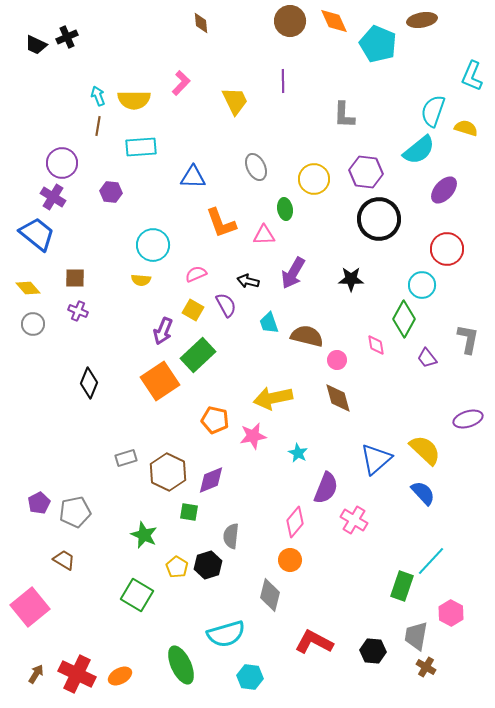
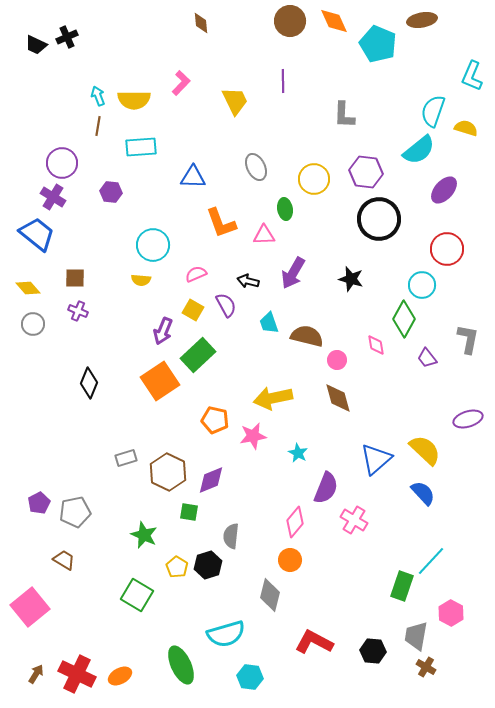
black star at (351, 279): rotated 15 degrees clockwise
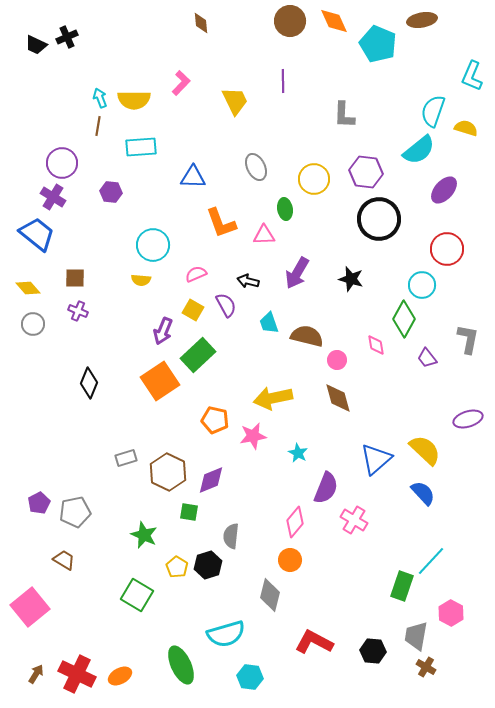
cyan arrow at (98, 96): moved 2 px right, 2 px down
purple arrow at (293, 273): moved 4 px right
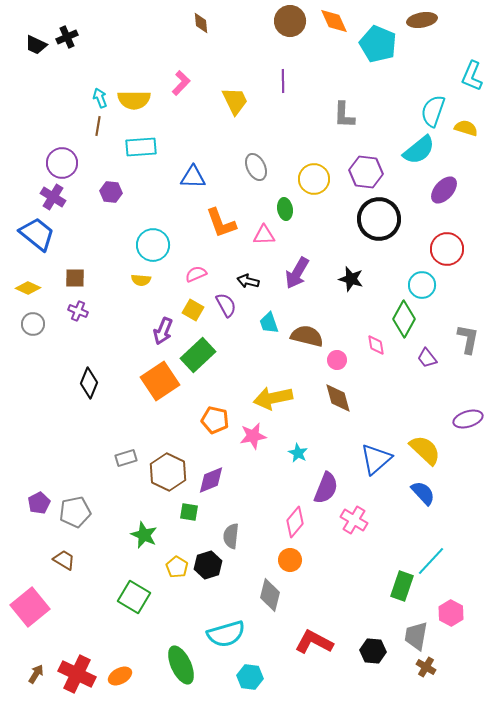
yellow diamond at (28, 288): rotated 25 degrees counterclockwise
green square at (137, 595): moved 3 px left, 2 px down
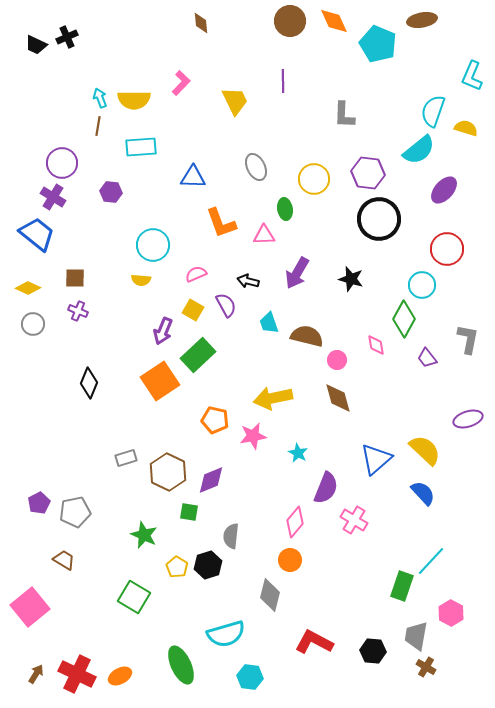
purple hexagon at (366, 172): moved 2 px right, 1 px down
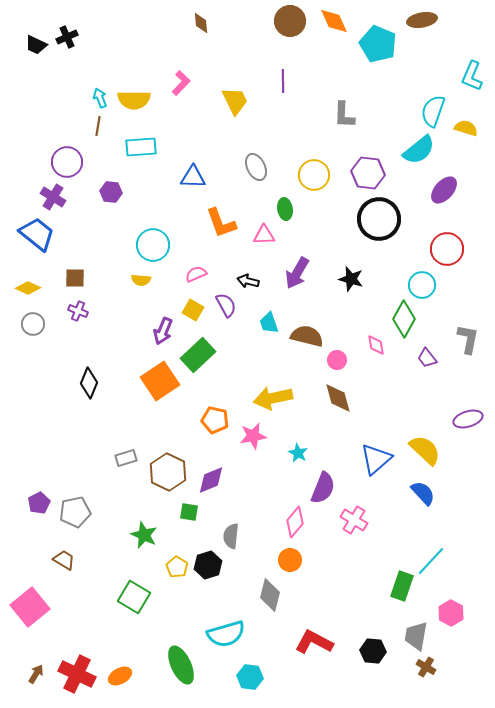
purple circle at (62, 163): moved 5 px right, 1 px up
yellow circle at (314, 179): moved 4 px up
purple semicircle at (326, 488): moved 3 px left
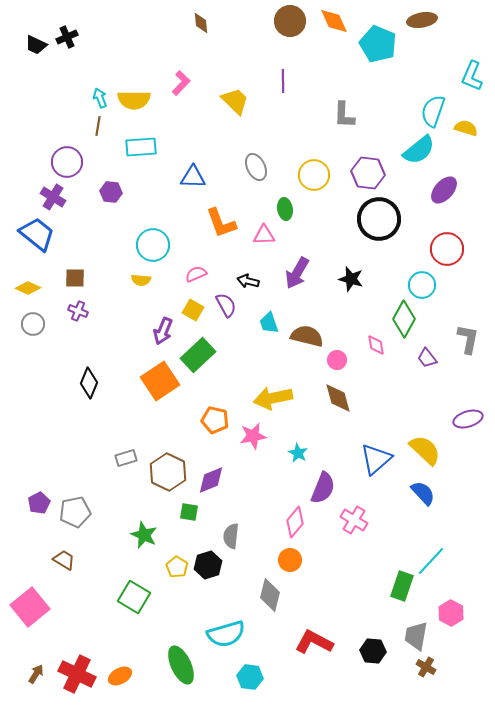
yellow trapezoid at (235, 101): rotated 20 degrees counterclockwise
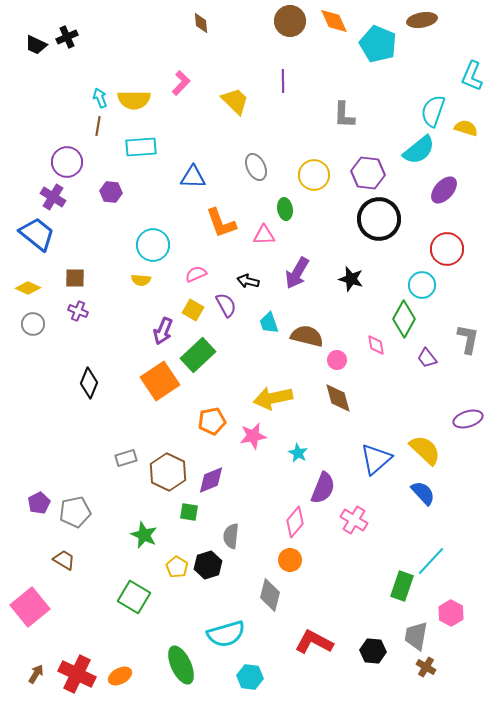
orange pentagon at (215, 420): moved 3 px left, 1 px down; rotated 24 degrees counterclockwise
